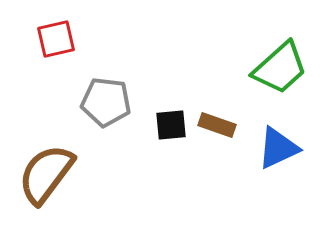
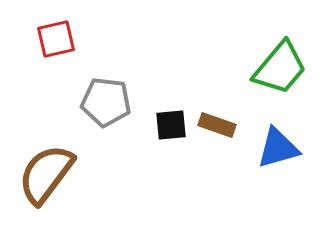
green trapezoid: rotated 8 degrees counterclockwise
blue triangle: rotated 9 degrees clockwise
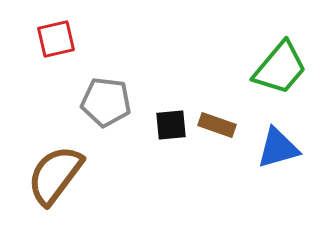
brown semicircle: moved 9 px right, 1 px down
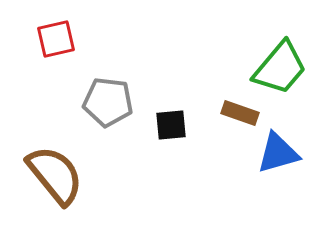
gray pentagon: moved 2 px right
brown rectangle: moved 23 px right, 12 px up
blue triangle: moved 5 px down
brown semicircle: rotated 104 degrees clockwise
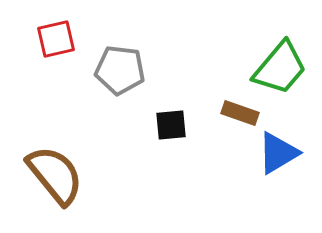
gray pentagon: moved 12 px right, 32 px up
blue triangle: rotated 15 degrees counterclockwise
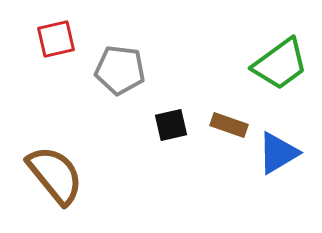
green trapezoid: moved 4 px up; rotated 14 degrees clockwise
brown rectangle: moved 11 px left, 12 px down
black square: rotated 8 degrees counterclockwise
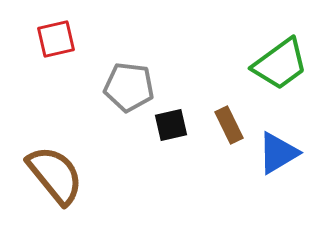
gray pentagon: moved 9 px right, 17 px down
brown rectangle: rotated 45 degrees clockwise
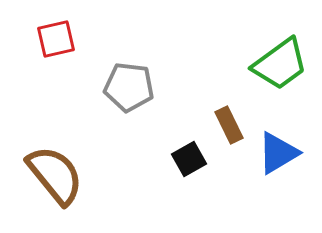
black square: moved 18 px right, 34 px down; rotated 16 degrees counterclockwise
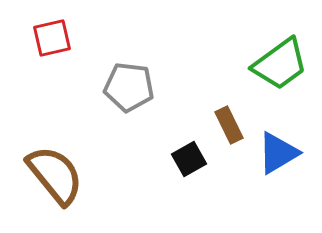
red square: moved 4 px left, 1 px up
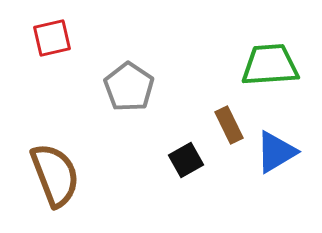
green trapezoid: moved 10 px left, 1 px down; rotated 148 degrees counterclockwise
gray pentagon: rotated 27 degrees clockwise
blue triangle: moved 2 px left, 1 px up
black square: moved 3 px left, 1 px down
brown semicircle: rotated 18 degrees clockwise
